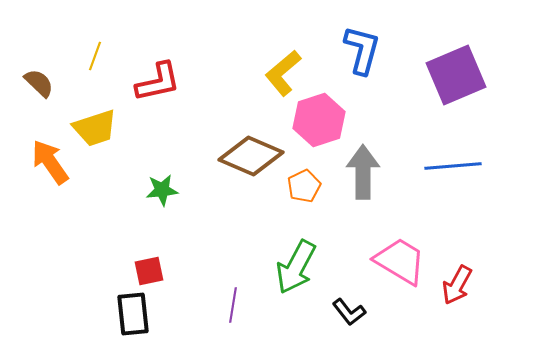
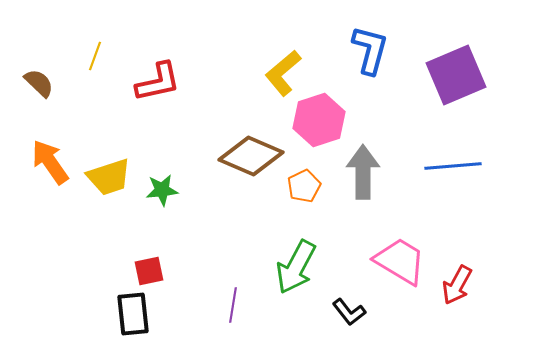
blue L-shape: moved 8 px right
yellow trapezoid: moved 14 px right, 49 px down
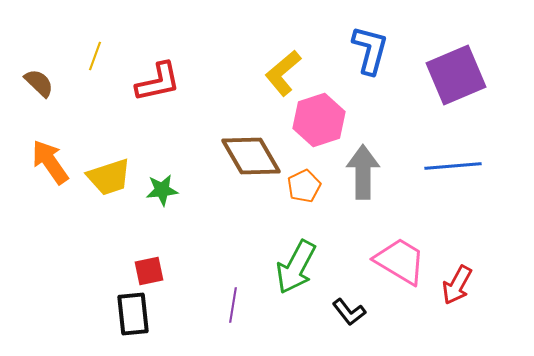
brown diamond: rotated 36 degrees clockwise
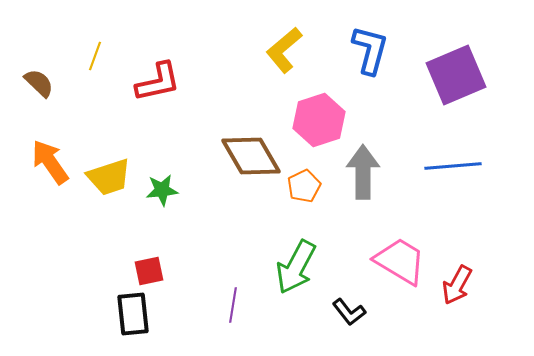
yellow L-shape: moved 1 px right, 23 px up
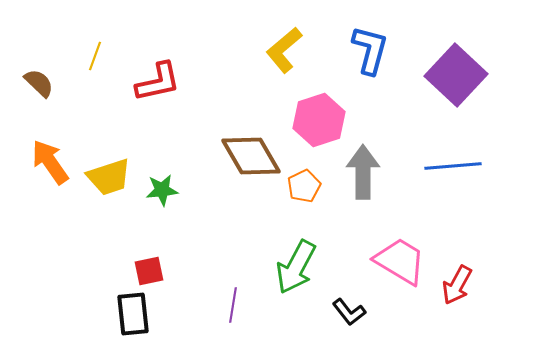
purple square: rotated 24 degrees counterclockwise
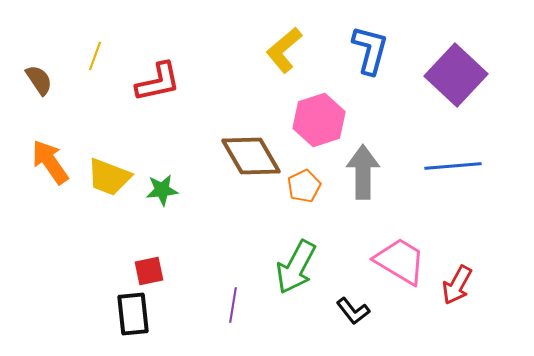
brown semicircle: moved 3 px up; rotated 12 degrees clockwise
yellow trapezoid: rotated 39 degrees clockwise
black L-shape: moved 4 px right, 1 px up
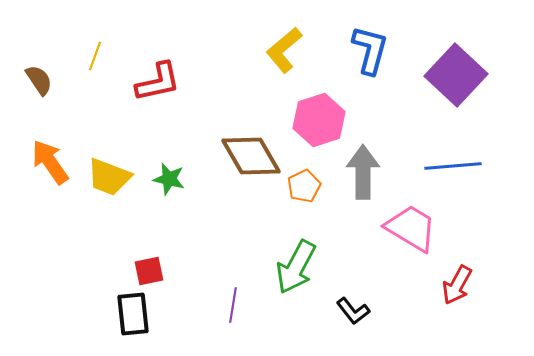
green star: moved 7 px right, 11 px up; rotated 20 degrees clockwise
pink trapezoid: moved 11 px right, 33 px up
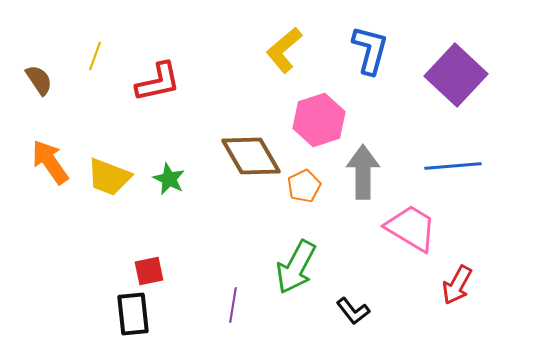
green star: rotated 12 degrees clockwise
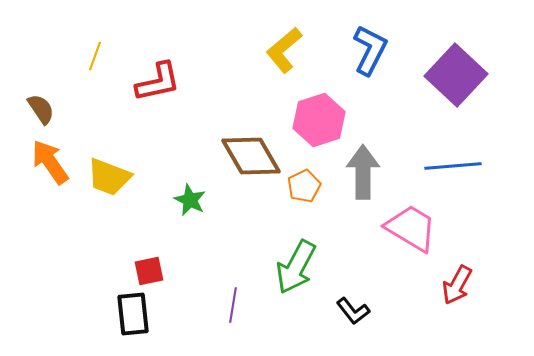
blue L-shape: rotated 12 degrees clockwise
brown semicircle: moved 2 px right, 29 px down
green star: moved 21 px right, 21 px down
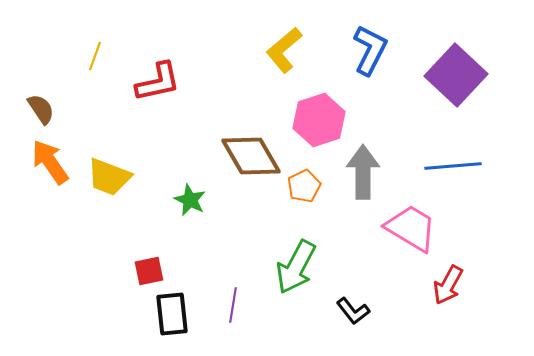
red arrow: moved 9 px left
black rectangle: moved 39 px right
